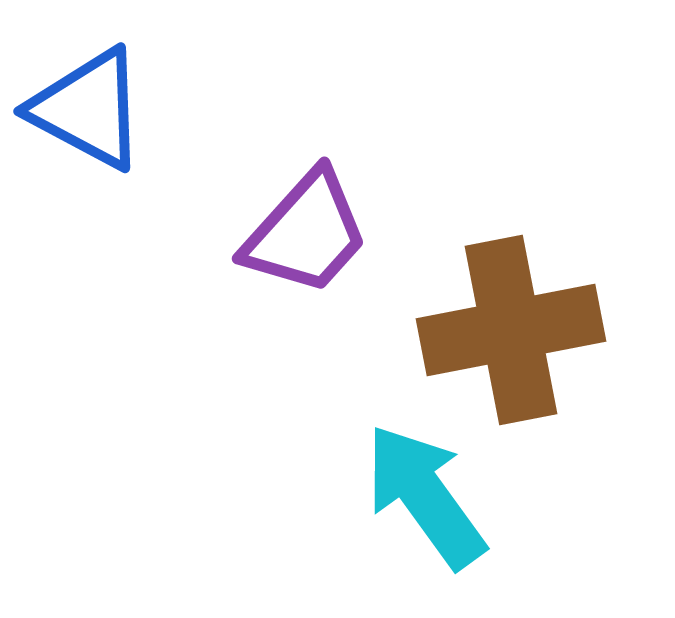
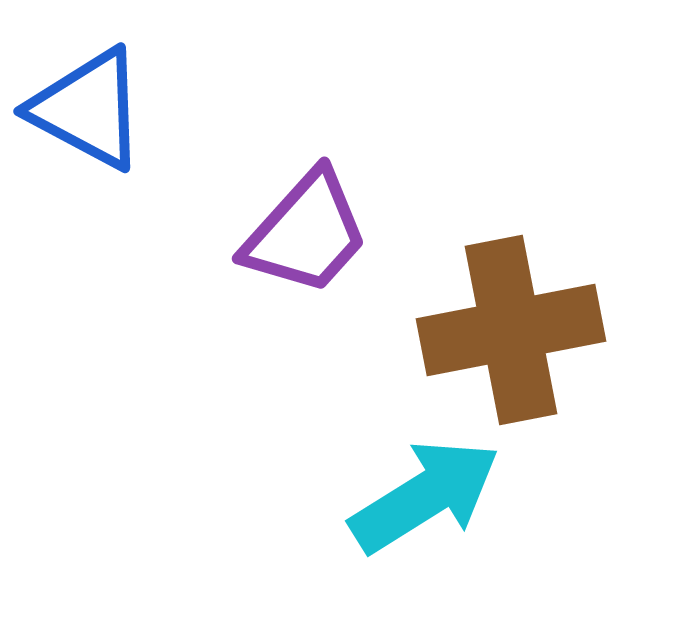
cyan arrow: rotated 94 degrees clockwise
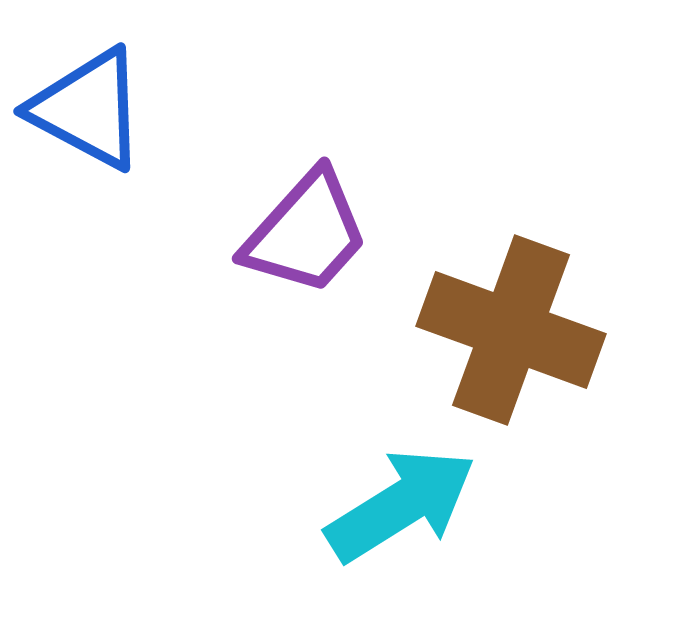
brown cross: rotated 31 degrees clockwise
cyan arrow: moved 24 px left, 9 px down
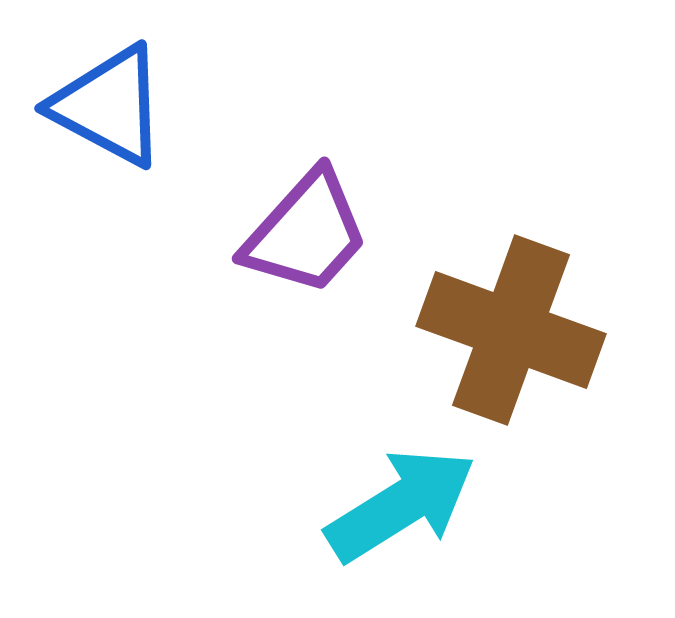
blue triangle: moved 21 px right, 3 px up
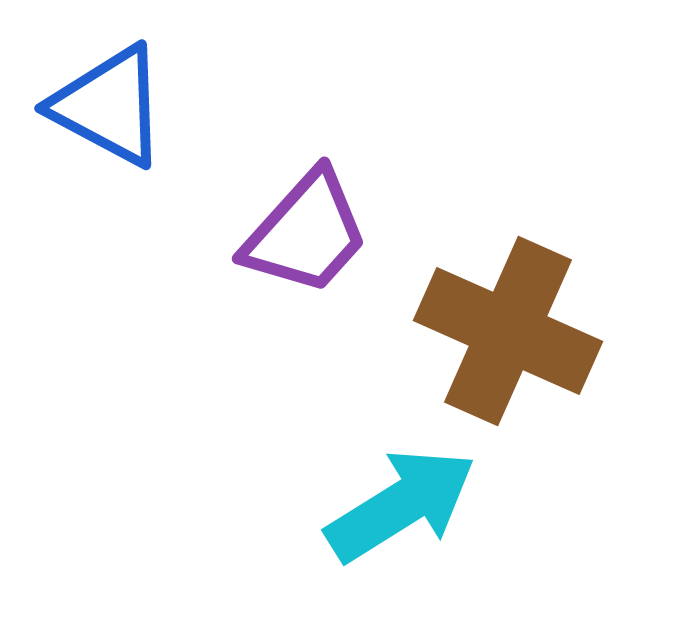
brown cross: moved 3 px left, 1 px down; rotated 4 degrees clockwise
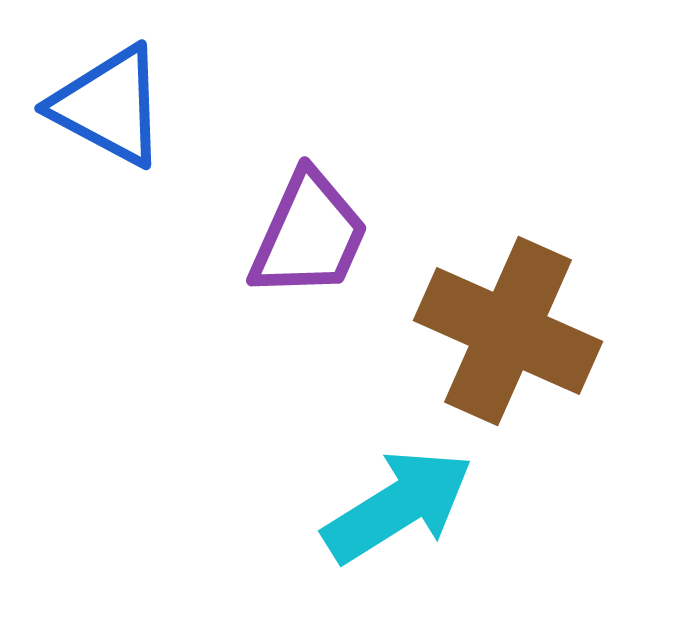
purple trapezoid: moved 3 px right, 2 px down; rotated 18 degrees counterclockwise
cyan arrow: moved 3 px left, 1 px down
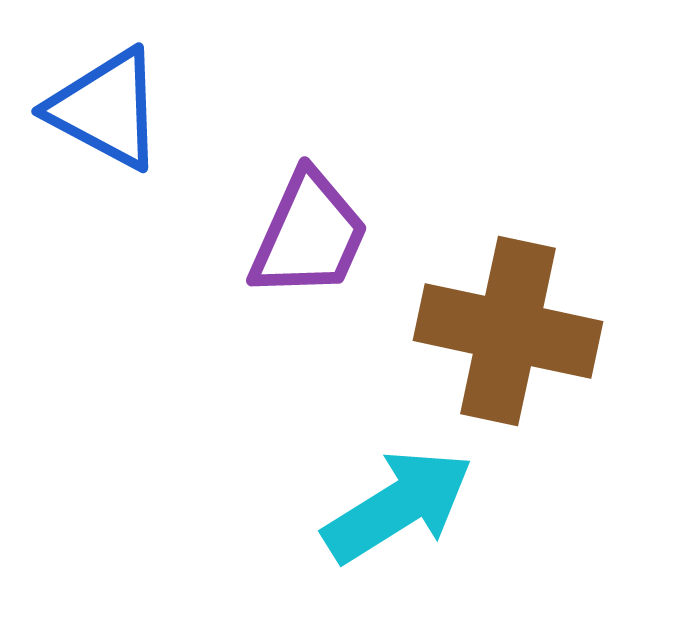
blue triangle: moved 3 px left, 3 px down
brown cross: rotated 12 degrees counterclockwise
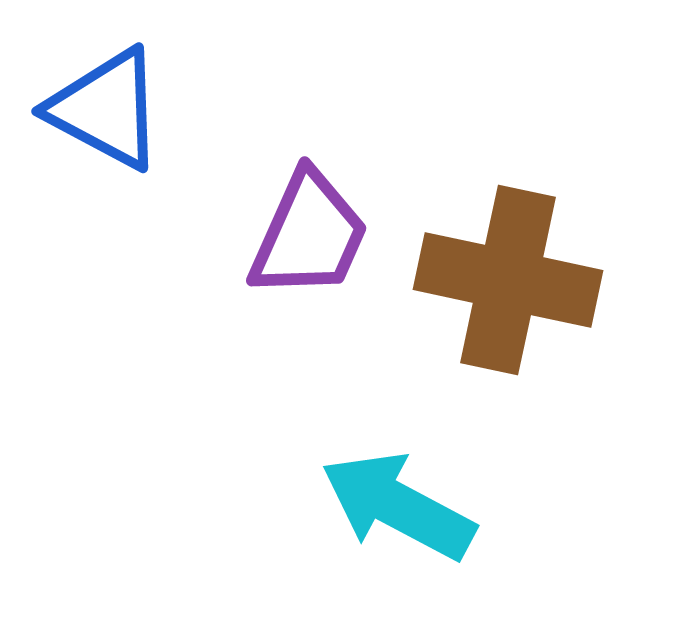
brown cross: moved 51 px up
cyan arrow: rotated 120 degrees counterclockwise
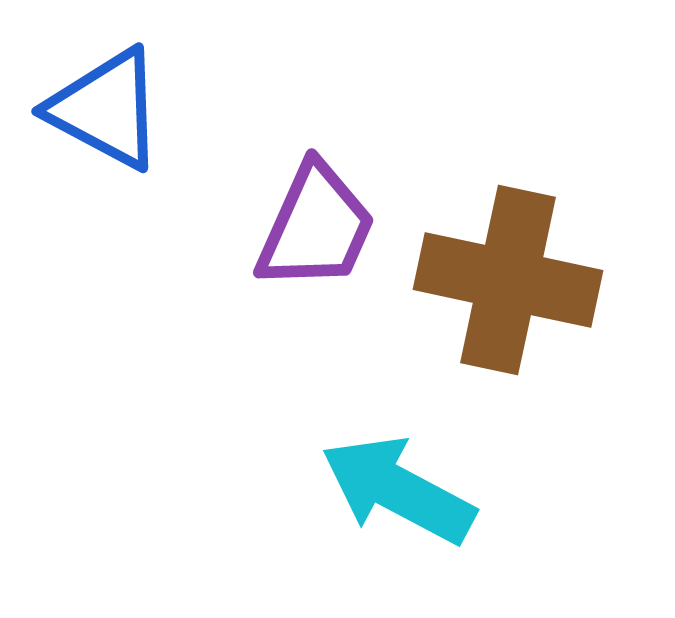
purple trapezoid: moved 7 px right, 8 px up
cyan arrow: moved 16 px up
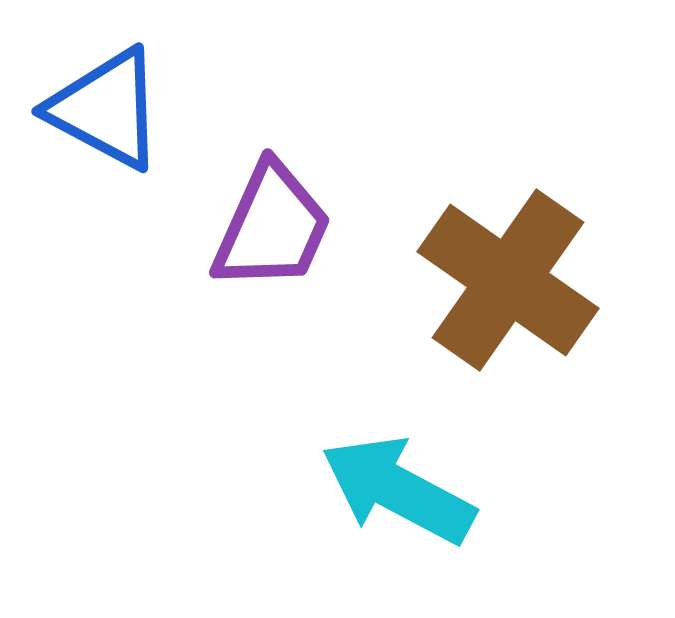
purple trapezoid: moved 44 px left
brown cross: rotated 23 degrees clockwise
